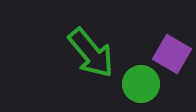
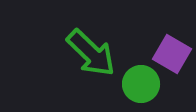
green arrow: rotated 6 degrees counterclockwise
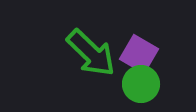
purple square: moved 33 px left
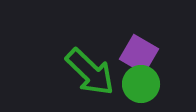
green arrow: moved 1 px left, 19 px down
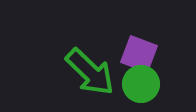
purple square: rotated 9 degrees counterclockwise
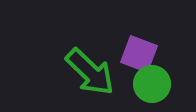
green circle: moved 11 px right
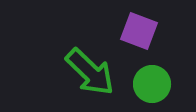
purple square: moved 23 px up
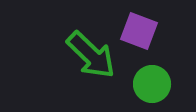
green arrow: moved 1 px right, 17 px up
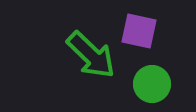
purple square: rotated 9 degrees counterclockwise
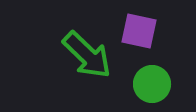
green arrow: moved 4 px left
